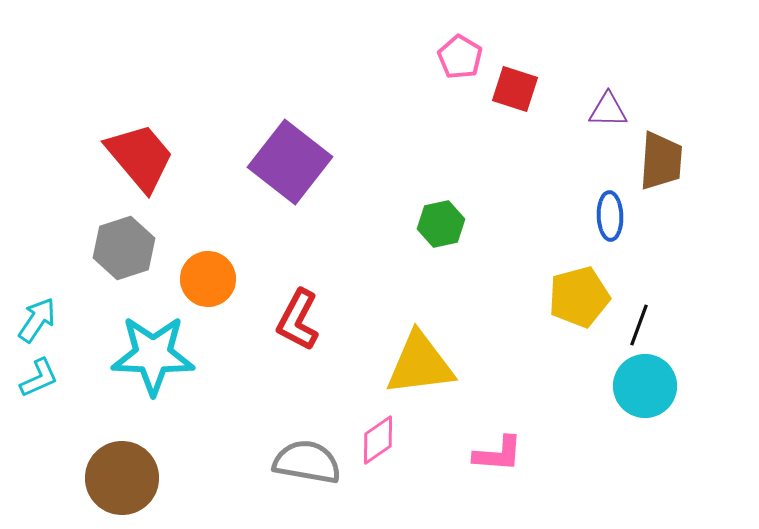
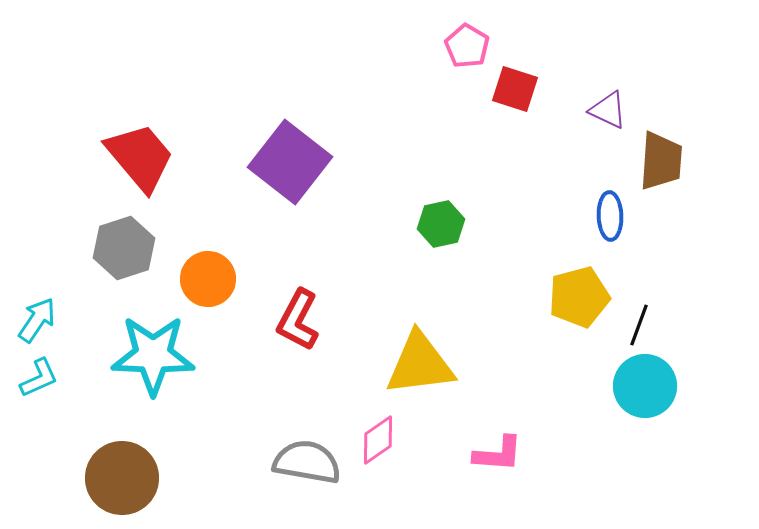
pink pentagon: moved 7 px right, 11 px up
purple triangle: rotated 24 degrees clockwise
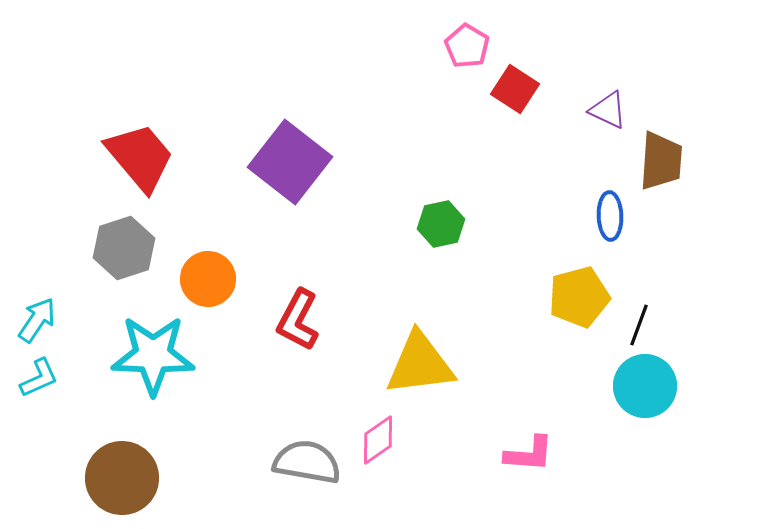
red square: rotated 15 degrees clockwise
pink L-shape: moved 31 px right
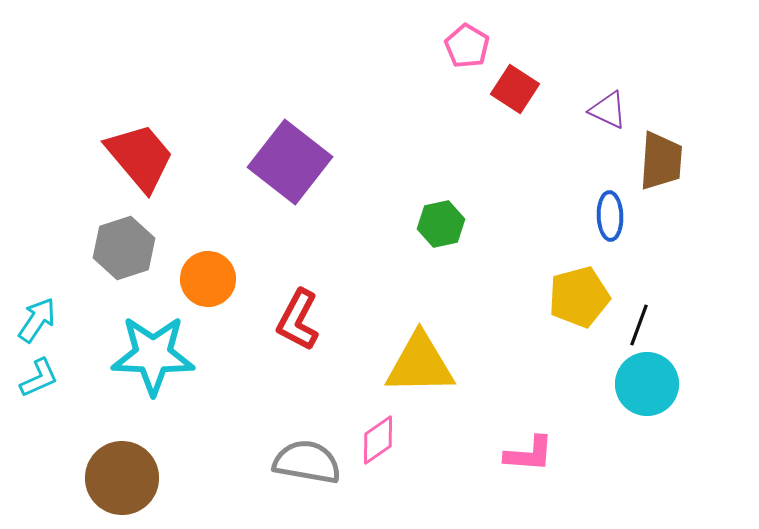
yellow triangle: rotated 6 degrees clockwise
cyan circle: moved 2 px right, 2 px up
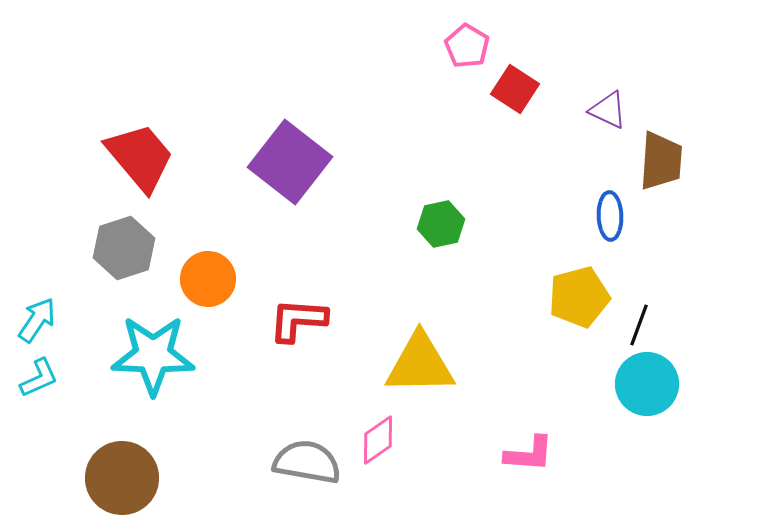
red L-shape: rotated 66 degrees clockwise
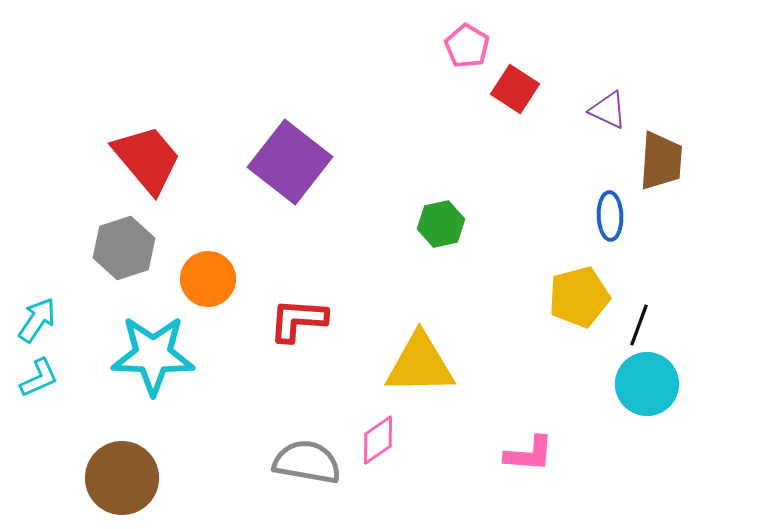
red trapezoid: moved 7 px right, 2 px down
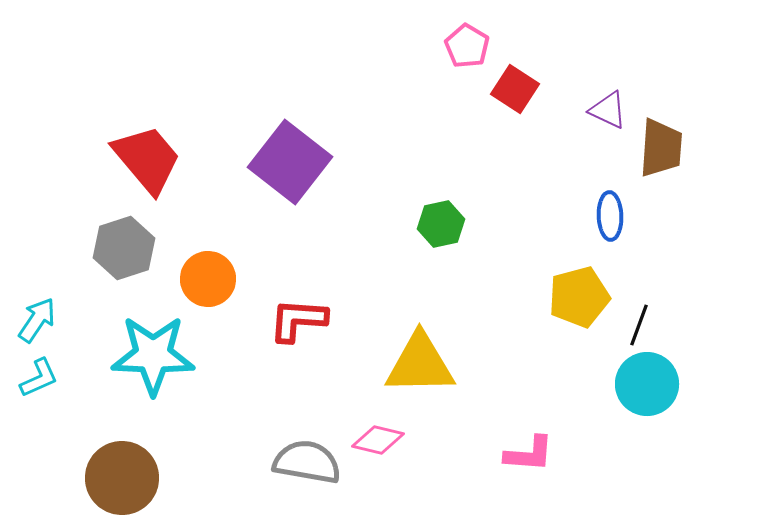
brown trapezoid: moved 13 px up
pink diamond: rotated 48 degrees clockwise
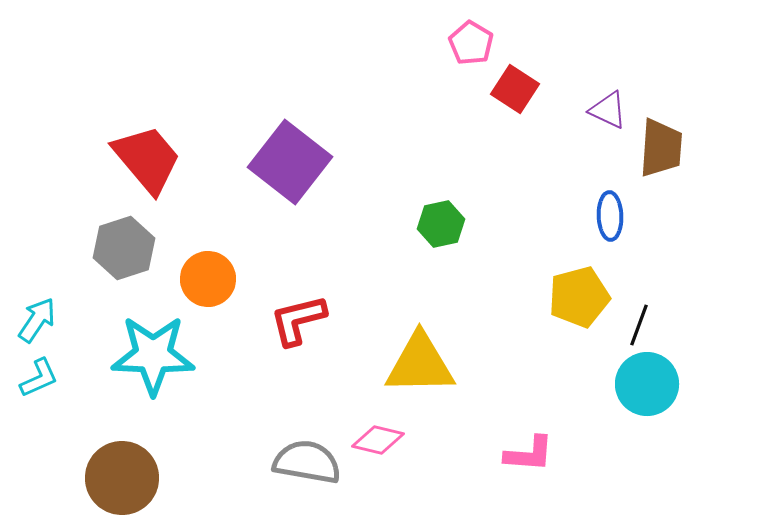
pink pentagon: moved 4 px right, 3 px up
red L-shape: rotated 18 degrees counterclockwise
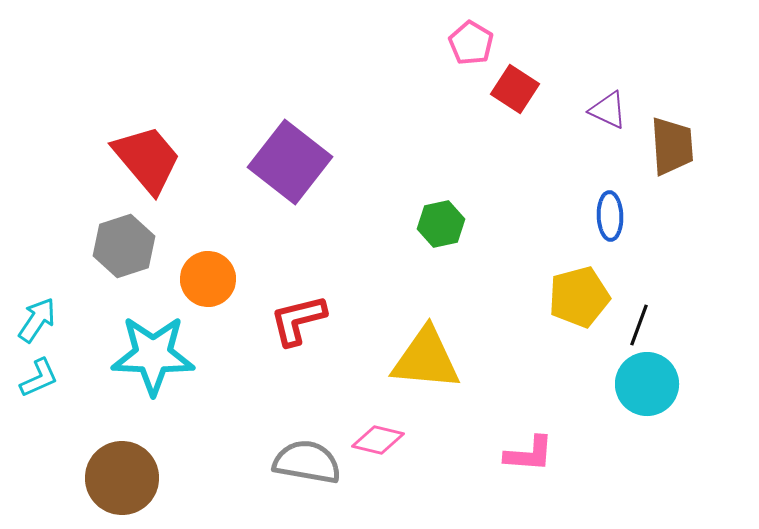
brown trapezoid: moved 11 px right, 2 px up; rotated 8 degrees counterclockwise
gray hexagon: moved 2 px up
yellow triangle: moved 6 px right, 5 px up; rotated 6 degrees clockwise
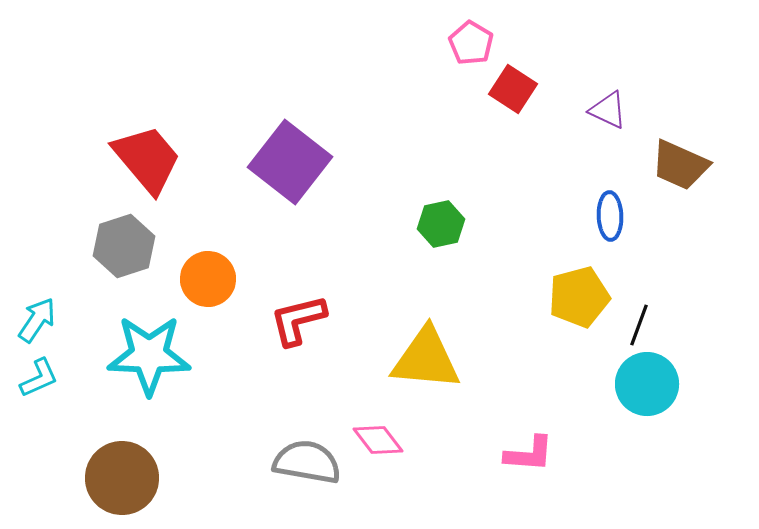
red square: moved 2 px left
brown trapezoid: moved 8 px right, 19 px down; rotated 118 degrees clockwise
cyan star: moved 4 px left
pink diamond: rotated 39 degrees clockwise
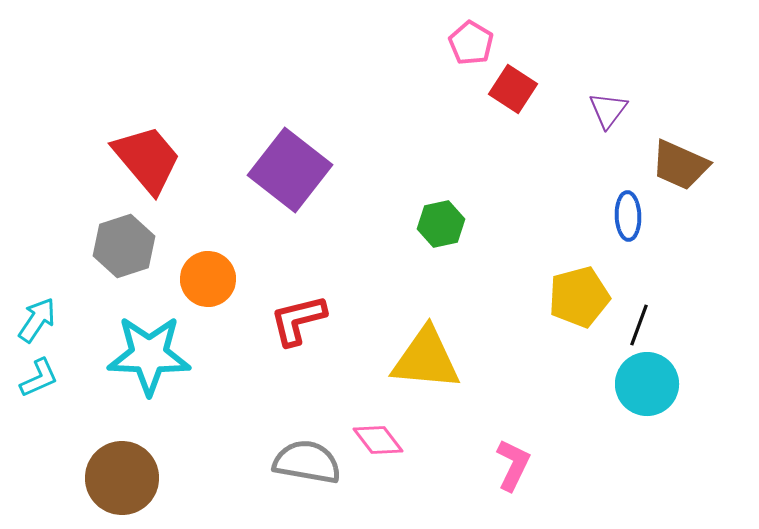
purple triangle: rotated 42 degrees clockwise
purple square: moved 8 px down
blue ellipse: moved 18 px right
pink L-shape: moved 16 px left, 11 px down; rotated 68 degrees counterclockwise
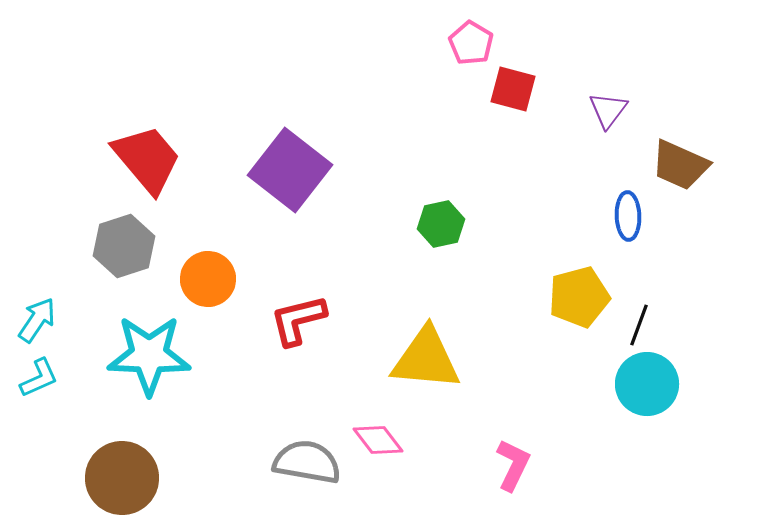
red square: rotated 18 degrees counterclockwise
